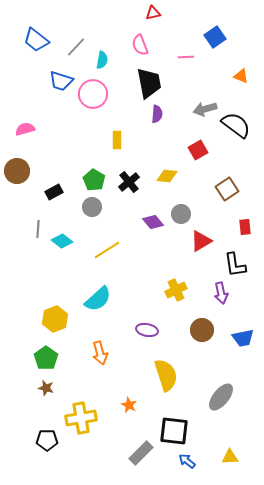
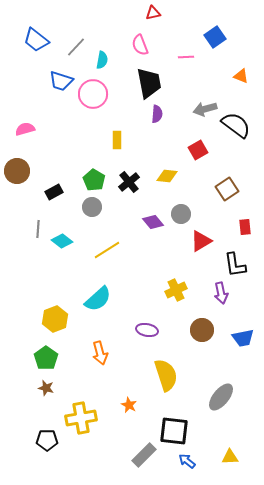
gray rectangle at (141, 453): moved 3 px right, 2 px down
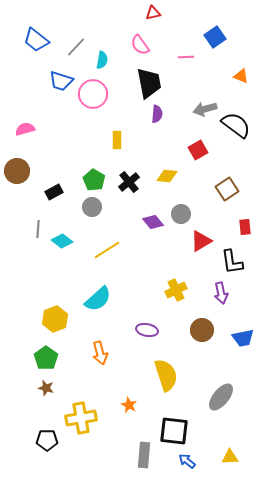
pink semicircle at (140, 45): rotated 15 degrees counterclockwise
black L-shape at (235, 265): moved 3 px left, 3 px up
gray rectangle at (144, 455): rotated 40 degrees counterclockwise
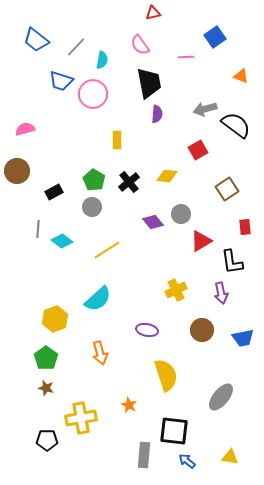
yellow triangle at (230, 457): rotated 12 degrees clockwise
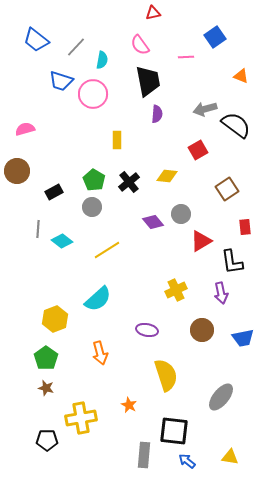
black trapezoid at (149, 83): moved 1 px left, 2 px up
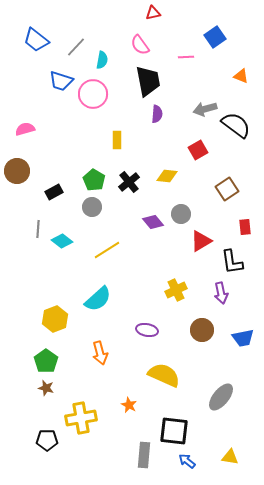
green pentagon at (46, 358): moved 3 px down
yellow semicircle at (166, 375): moved 2 px left; rotated 48 degrees counterclockwise
